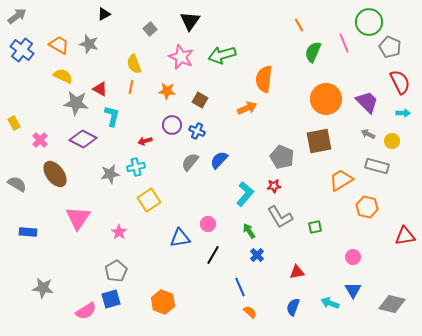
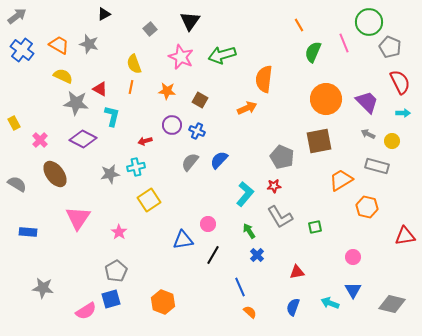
blue triangle at (180, 238): moved 3 px right, 2 px down
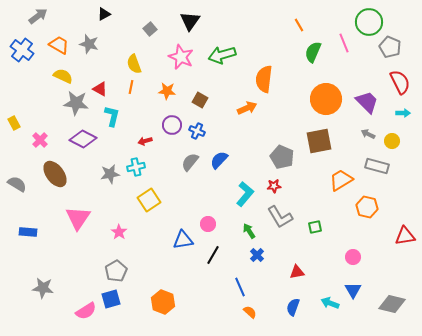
gray arrow at (17, 16): moved 21 px right
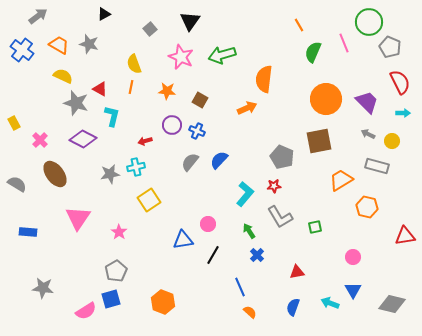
gray star at (76, 103): rotated 10 degrees clockwise
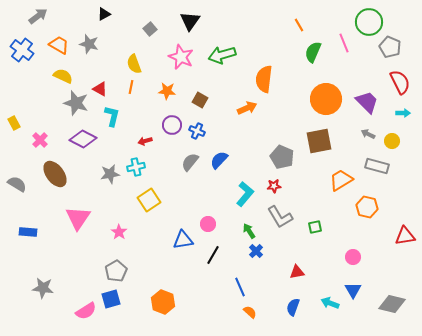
blue cross at (257, 255): moved 1 px left, 4 px up
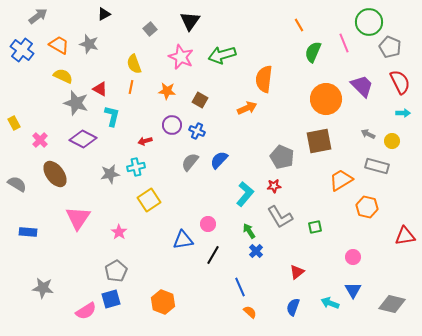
purple trapezoid at (367, 102): moved 5 px left, 16 px up
red triangle at (297, 272): rotated 28 degrees counterclockwise
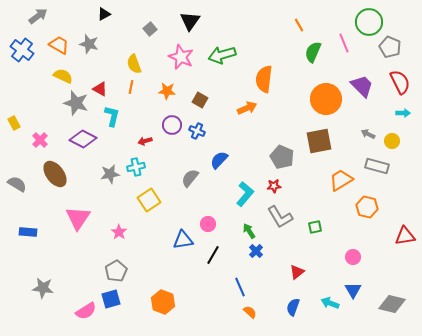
gray semicircle at (190, 162): moved 16 px down
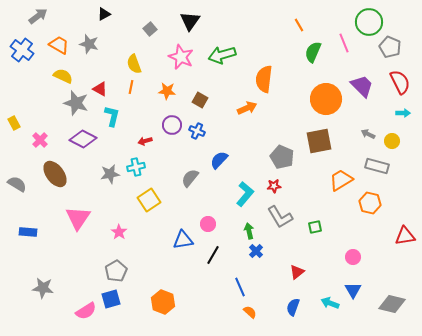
orange hexagon at (367, 207): moved 3 px right, 4 px up
green arrow at (249, 231): rotated 21 degrees clockwise
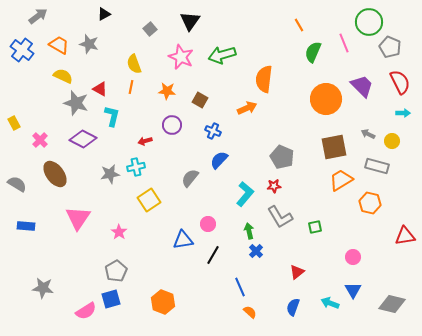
blue cross at (197, 131): moved 16 px right
brown square at (319, 141): moved 15 px right, 6 px down
blue rectangle at (28, 232): moved 2 px left, 6 px up
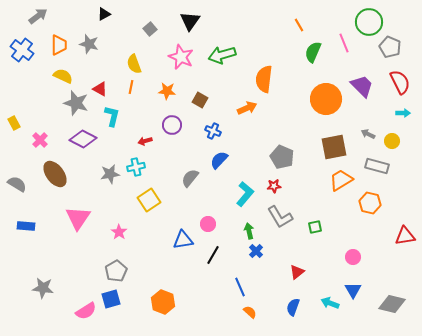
orange trapezoid at (59, 45): rotated 60 degrees clockwise
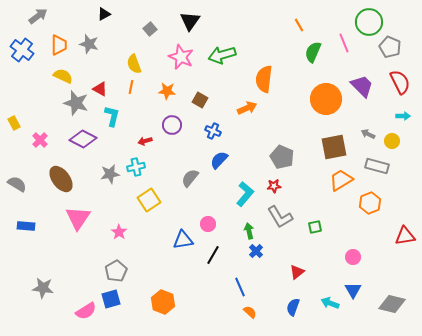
cyan arrow at (403, 113): moved 3 px down
brown ellipse at (55, 174): moved 6 px right, 5 px down
orange hexagon at (370, 203): rotated 25 degrees clockwise
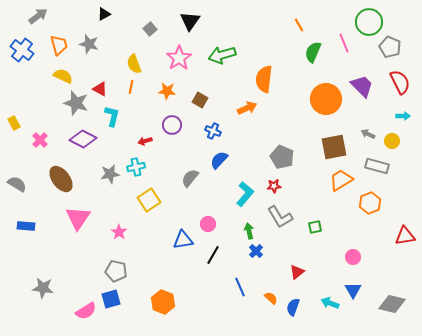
orange trapezoid at (59, 45): rotated 15 degrees counterclockwise
pink star at (181, 57): moved 2 px left, 1 px down; rotated 15 degrees clockwise
gray pentagon at (116, 271): rotated 30 degrees counterclockwise
orange semicircle at (250, 312): moved 21 px right, 14 px up
